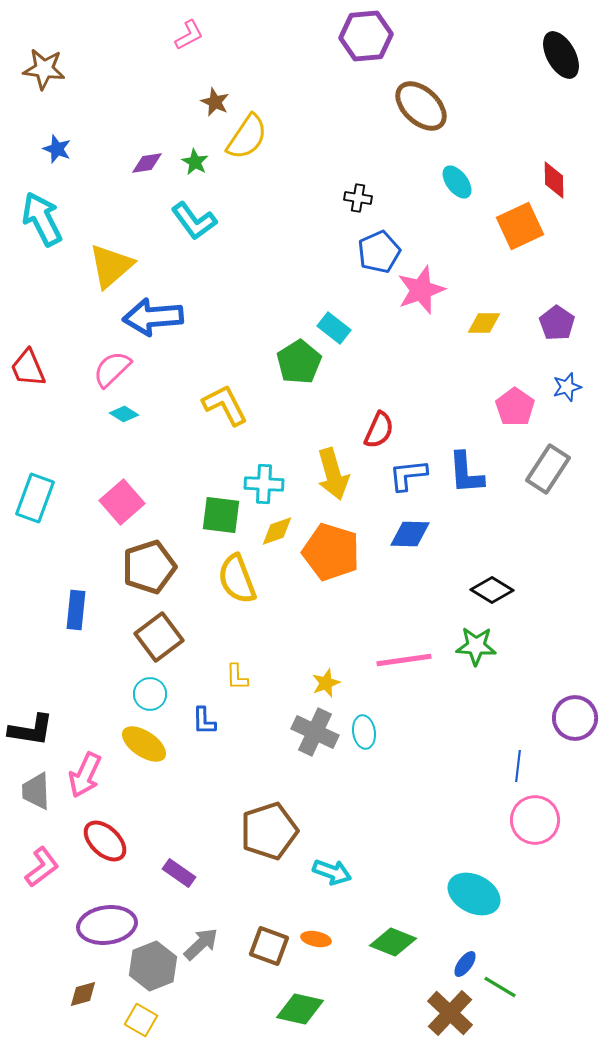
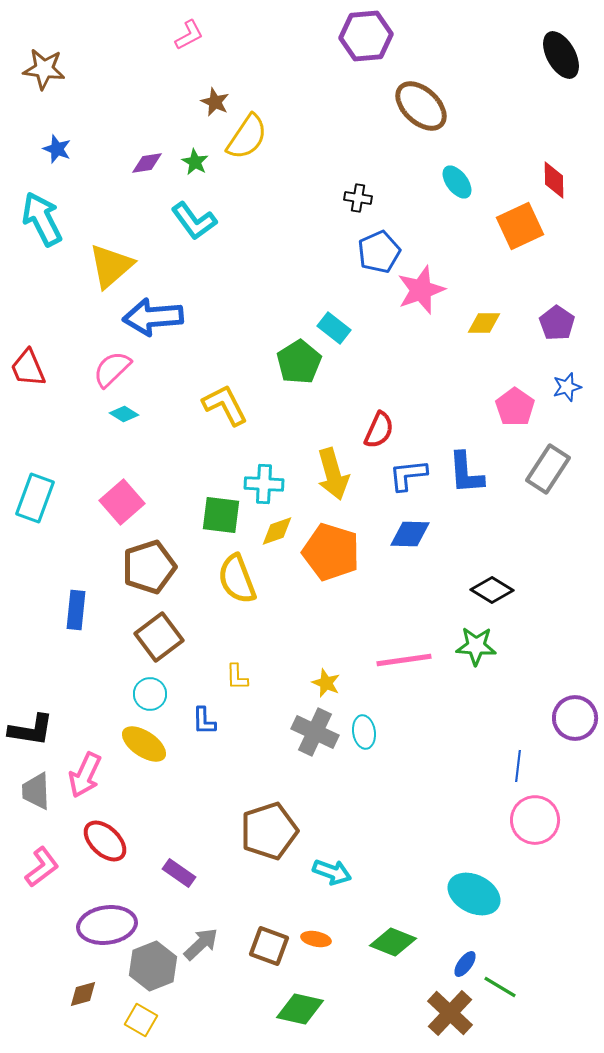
yellow star at (326, 683): rotated 28 degrees counterclockwise
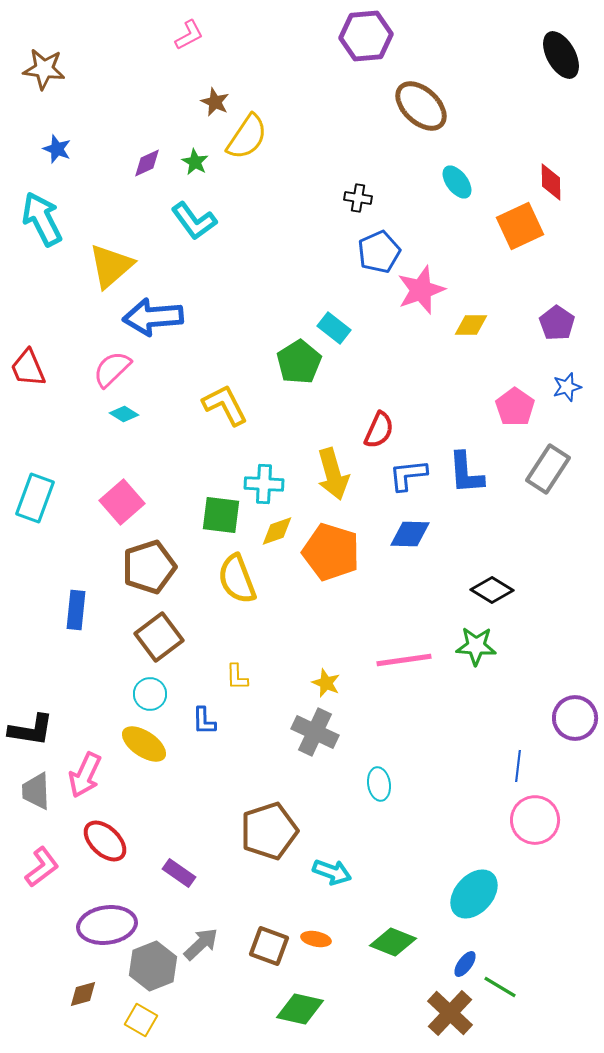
purple diamond at (147, 163): rotated 16 degrees counterclockwise
red diamond at (554, 180): moved 3 px left, 2 px down
yellow diamond at (484, 323): moved 13 px left, 2 px down
cyan ellipse at (364, 732): moved 15 px right, 52 px down
cyan ellipse at (474, 894): rotated 75 degrees counterclockwise
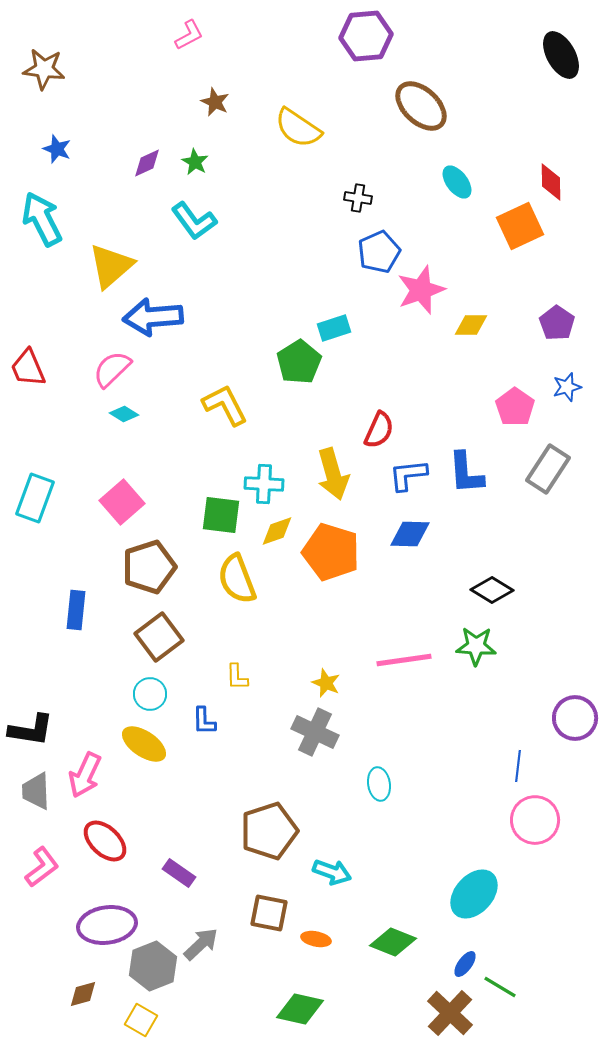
yellow semicircle at (247, 137): moved 51 px right, 9 px up; rotated 90 degrees clockwise
cyan rectangle at (334, 328): rotated 56 degrees counterclockwise
brown square at (269, 946): moved 33 px up; rotated 9 degrees counterclockwise
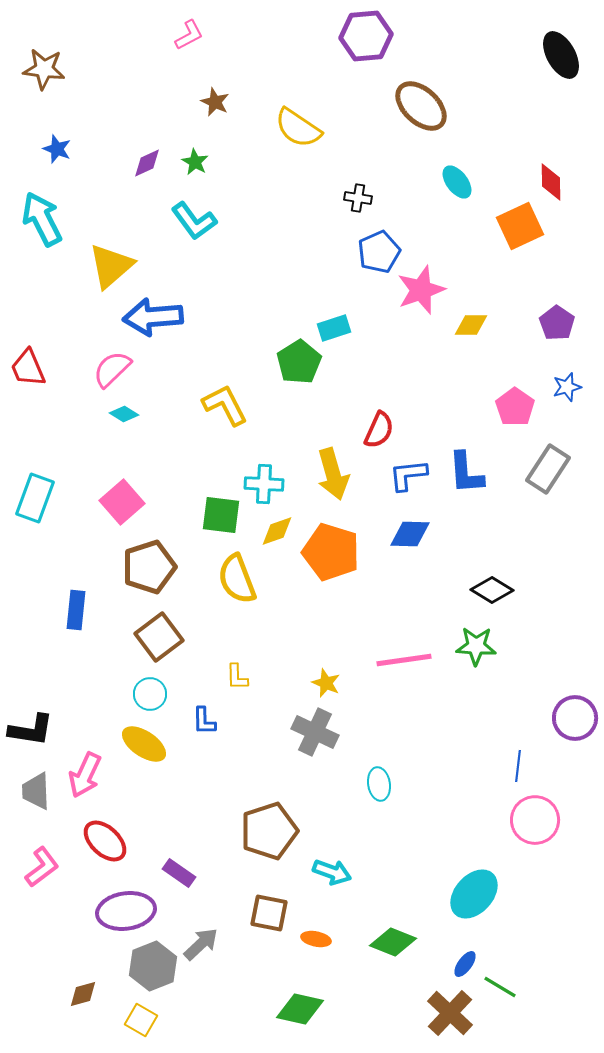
purple ellipse at (107, 925): moved 19 px right, 14 px up
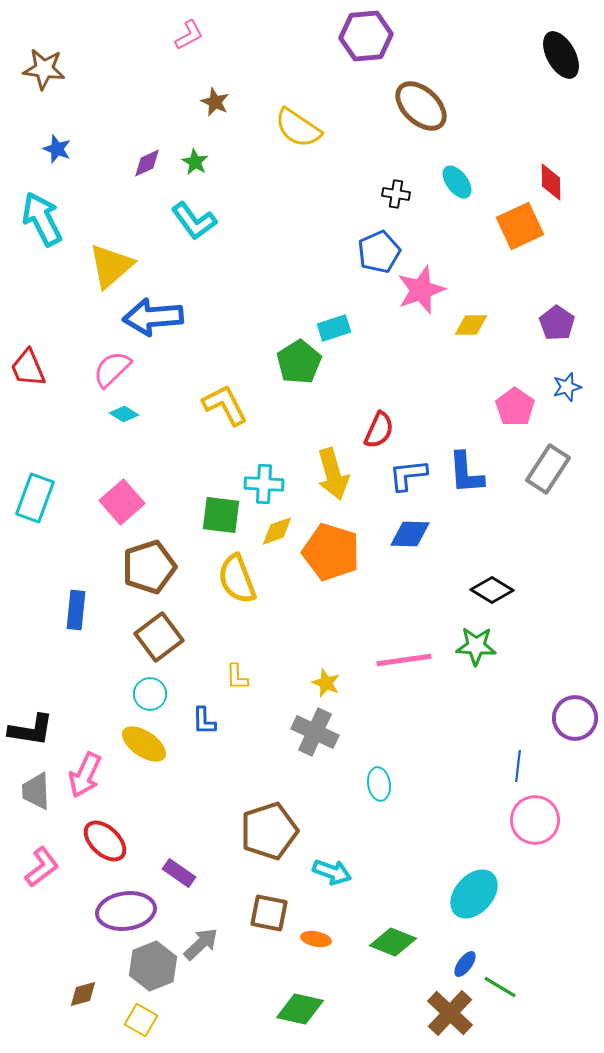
black cross at (358, 198): moved 38 px right, 4 px up
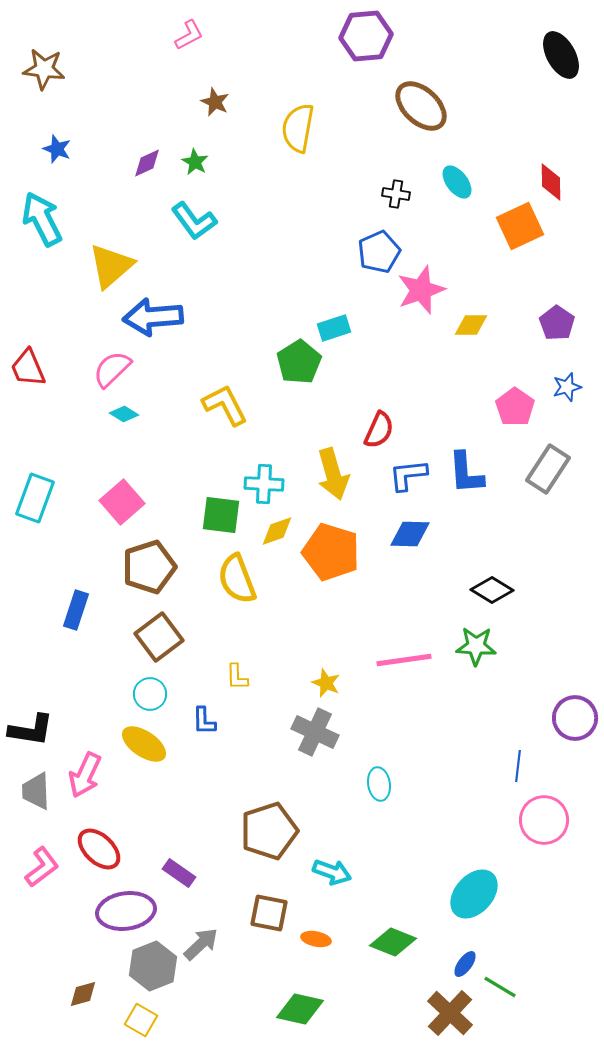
yellow semicircle at (298, 128): rotated 66 degrees clockwise
blue rectangle at (76, 610): rotated 12 degrees clockwise
pink circle at (535, 820): moved 9 px right
red ellipse at (105, 841): moved 6 px left, 8 px down
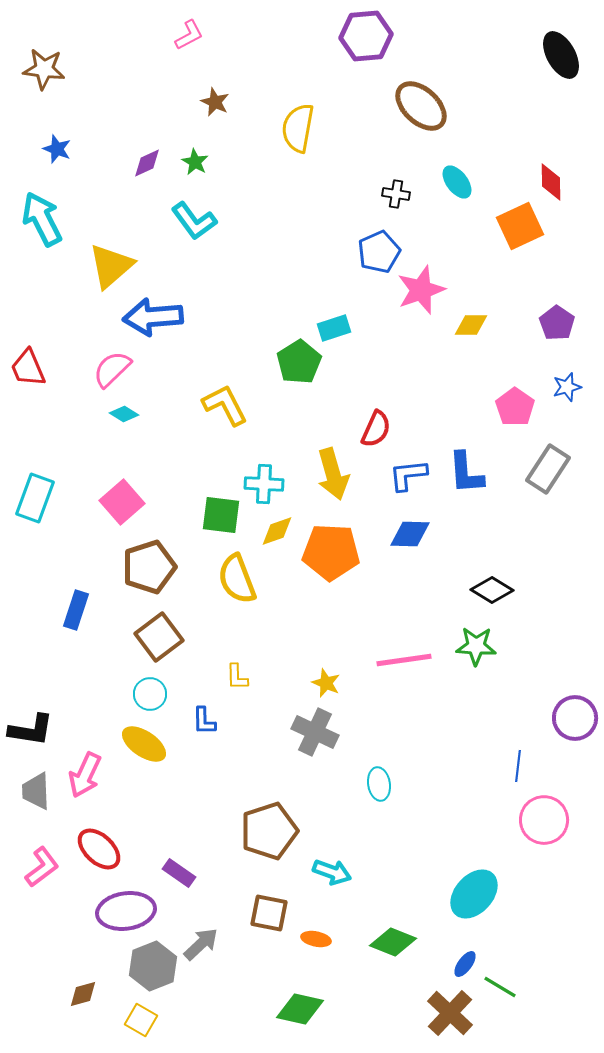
red semicircle at (379, 430): moved 3 px left, 1 px up
orange pentagon at (331, 552): rotated 14 degrees counterclockwise
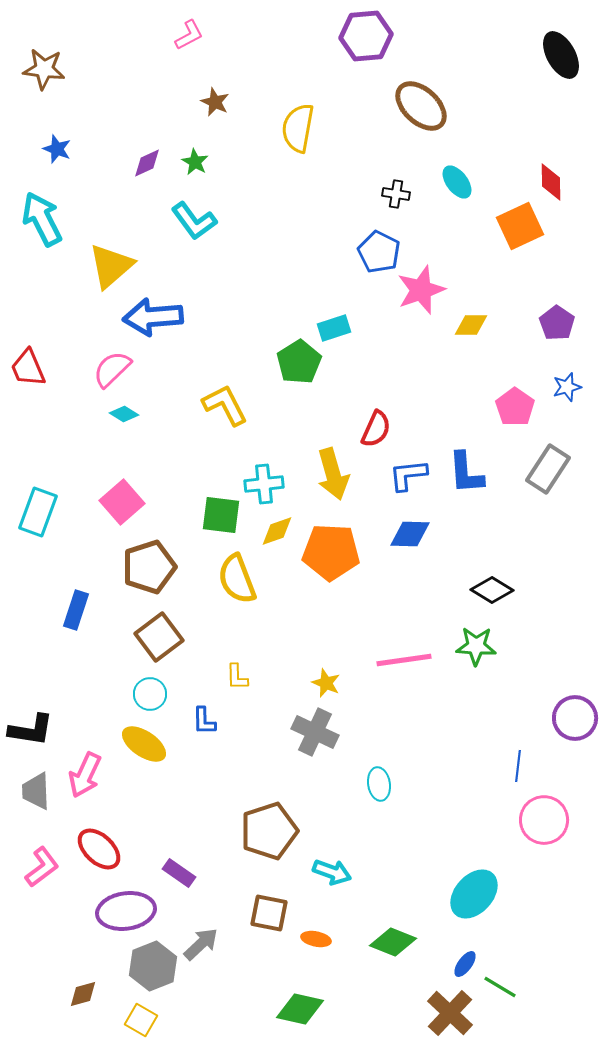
blue pentagon at (379, 252): rotated 21 degrees counterclockwise
cyan cross at (264, 484): rotated 9 degrees counterclockwise
cyan rectangle at (35, 498): moved 3 px right, 14 px down
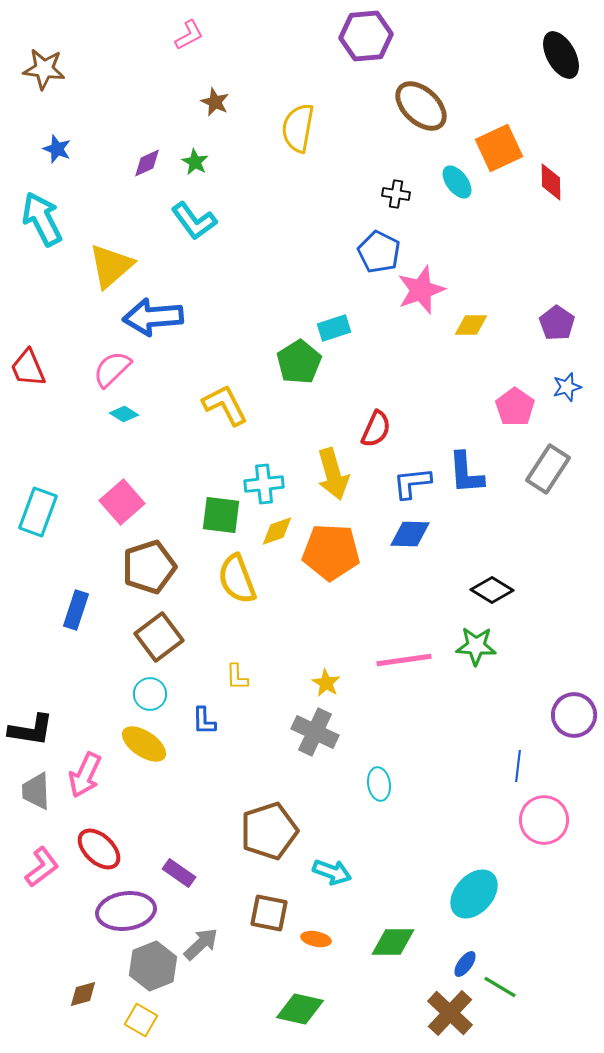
orange square at (520, 226): moved 21 px left, 78 px up
blue L-shape at (408, 475): moved 4 px right, 8 px down
yellow star at (326, 683): rotated 8 degrees clockwise
purple circle at (575, 718): moved 1 px left, 3 px up
green diamond at (393, 942): rotated 21 degrees counterclockwise
